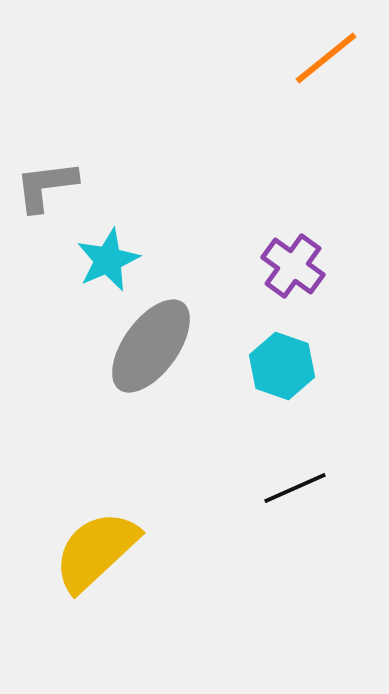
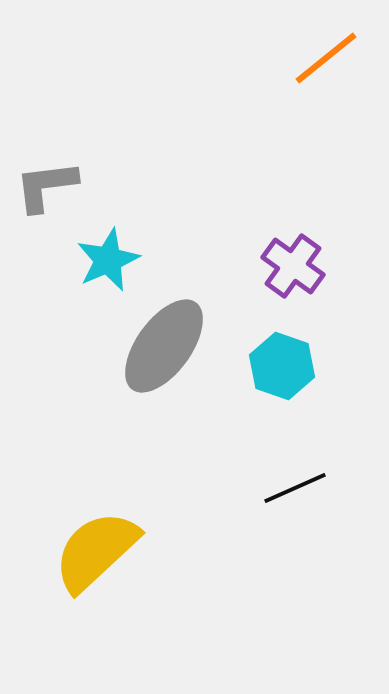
gray ellipse: moved 13 px right
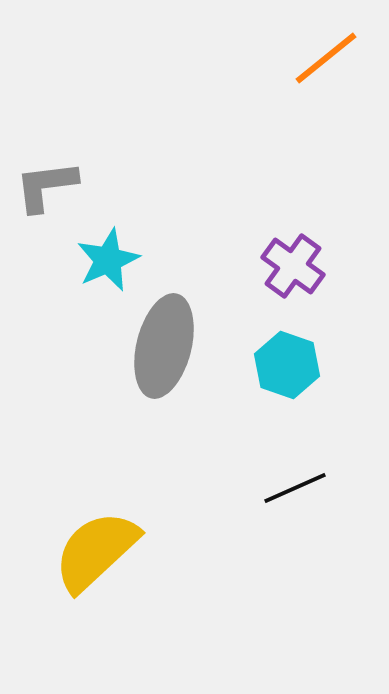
gray ellipse: rotated 22 degrees counterclockwise
cyan hexagon: moved 5 px right, 1 px up
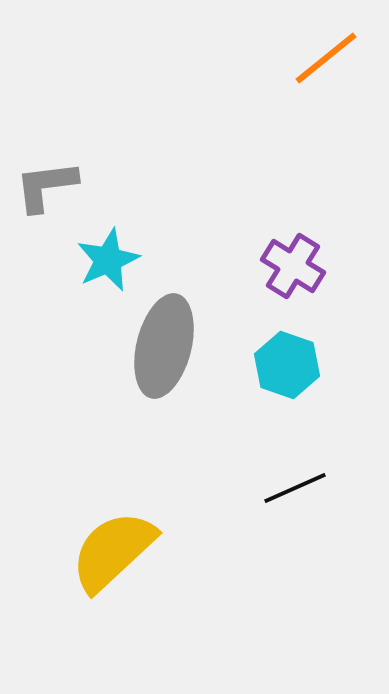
purple cross: rotated 4 degrees counterclockwise
yellow semicircle: moved 17 px right
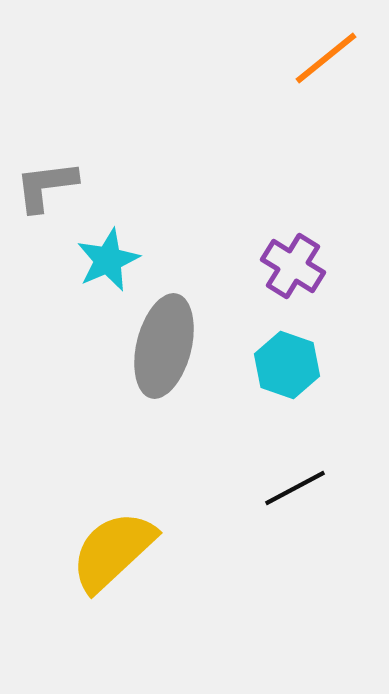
black line: rotated 4 degrees counterclockwise
